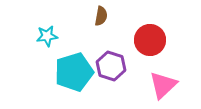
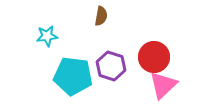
red circle: moved 4 px right, 17 px down
cyan pentagon: moved 1 px left, 4 px down; rotated 24 degrees clockwise
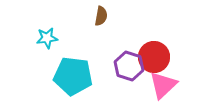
cyan star: moved 2 px down
purple hexagon: moved 18 px right
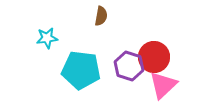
cyan pentagon: moved 8 px right, 6 px up
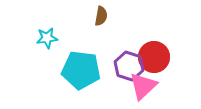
pink triangle: moved 20 px left, 1 px down
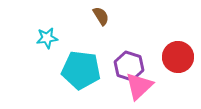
brown semicircle: rotated 42 degrees counterclockwise
red circle: moved 24 px right
pink triangle: moved 4 px left
